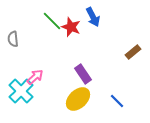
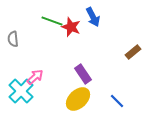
green line: rotated 25 degrees counterclockwise
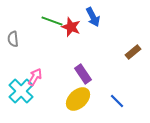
pink arrow: rotated 18 degrees counterclockwise
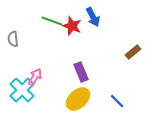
red star: moved 1 px right, 1 px up
purple rectangle: moved 2 px left, 2 px up; rotated 12 degrees clockwise
cyan cross: moved 1 px right, 1 px up
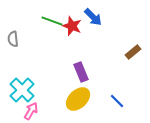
blue arrow: rotated 18 degrees counterclockwise
pink arrow: moved 4 px left, 34 px down
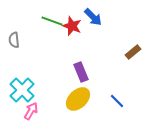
gray semicircle: moved 1 px right, 1 px down
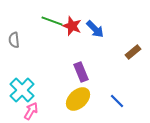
blue arrow: moved 2 px right, 12 px down
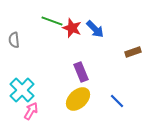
red star: moved 2 px down
brown rectangle: rotated 21 degrees clockwise
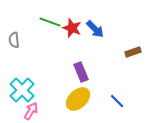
green line: moved 2 px left, 1 px down
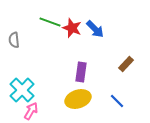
brown rectangle: moved 7 px left, 12 px down; rotated 28 degrees counterclockwise
purple rectangle: rotated 30 degrees clockwise
yellow ellipse: rotated 25 degrees clockwise
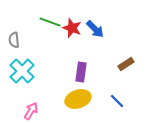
brown rectangle: rotated 14 degrees clockwise
cyan cross: moved 19 px up
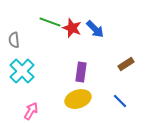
blue line: moved 3 px right
